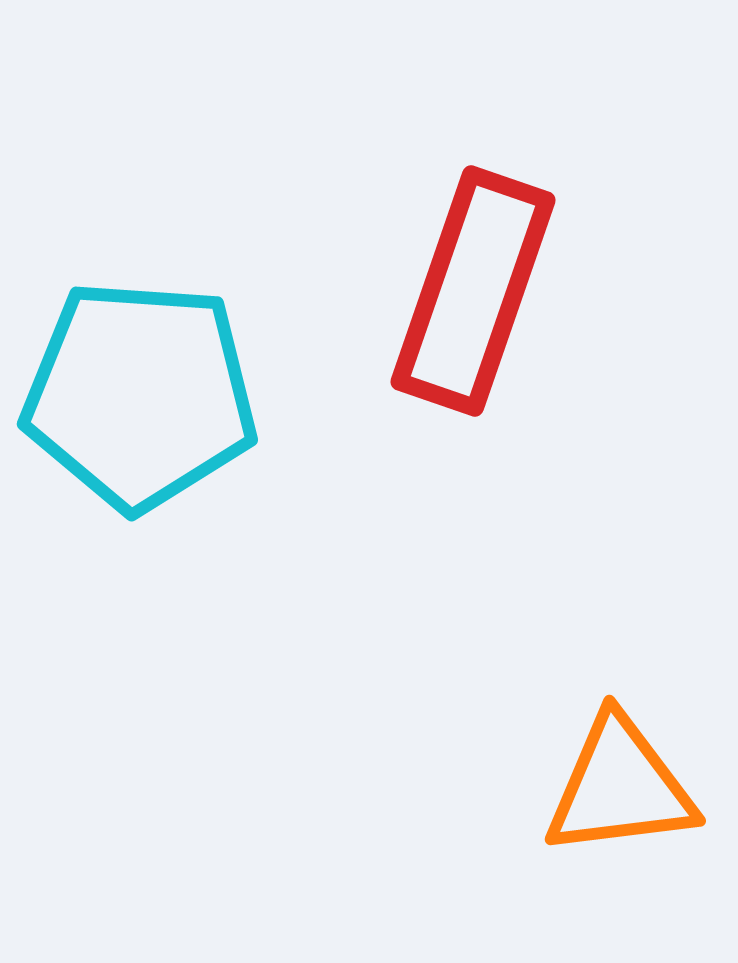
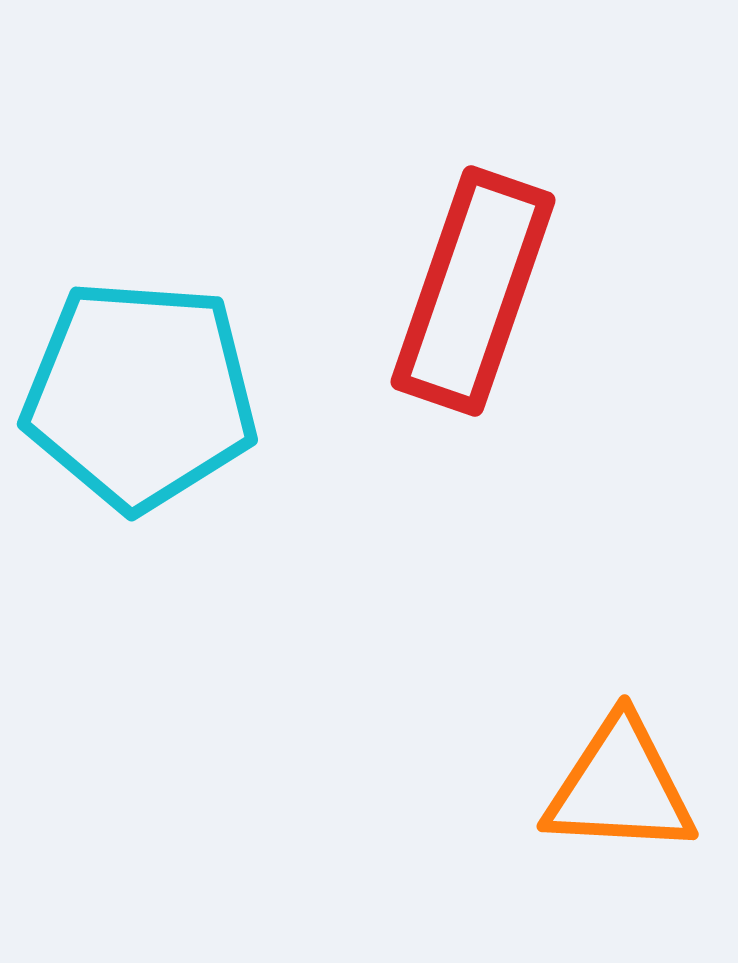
orange triangle: rotated 10 degrees clockwise
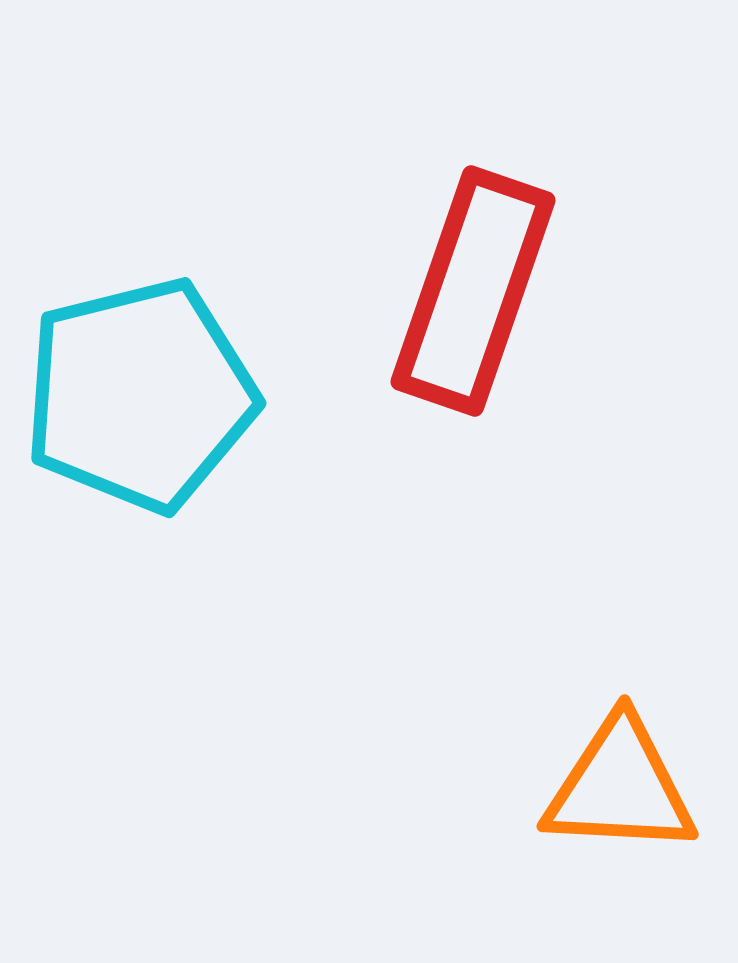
cyan pentagon: rotated 18 degrees counterclockwise
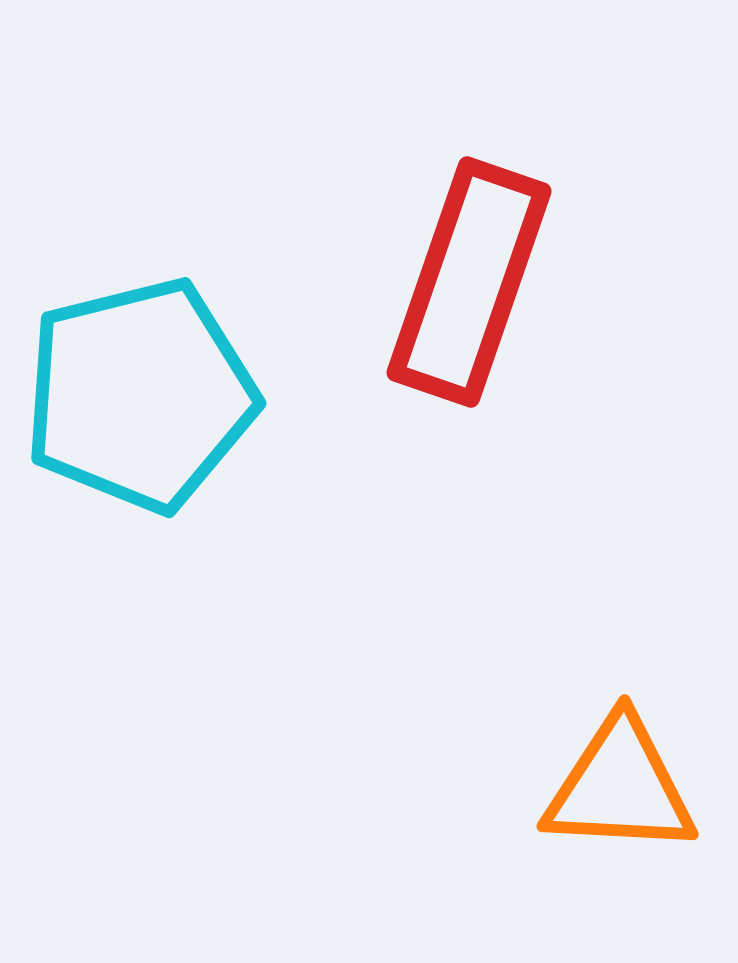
red rectangle: moved 4 px left, 9 px up
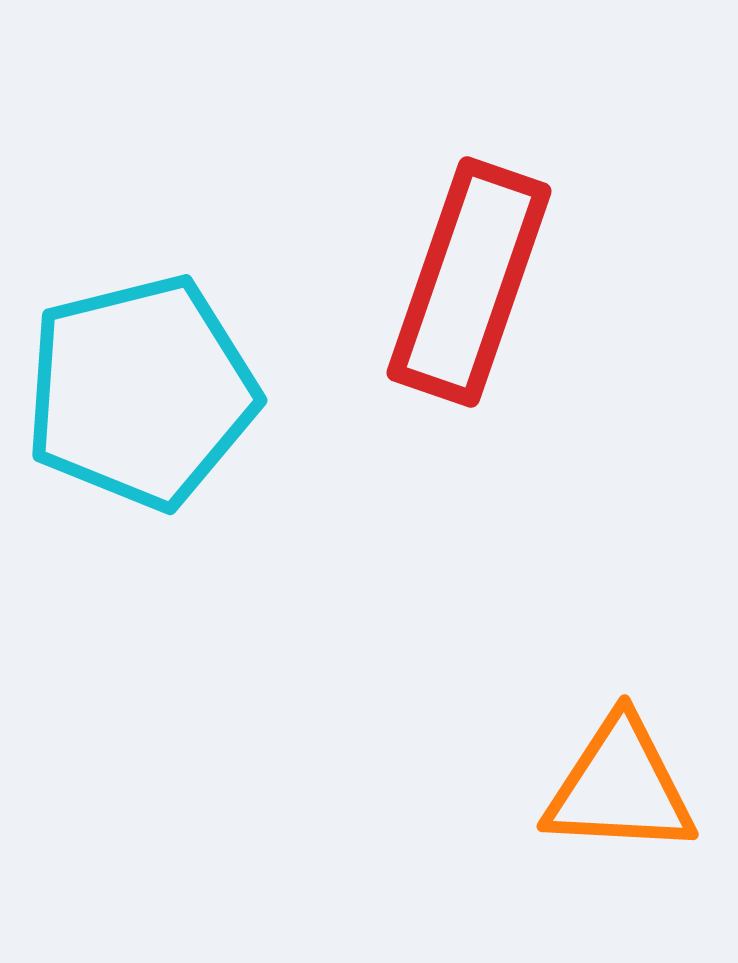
cyan pentagon: moved 1 px right, 3 px up
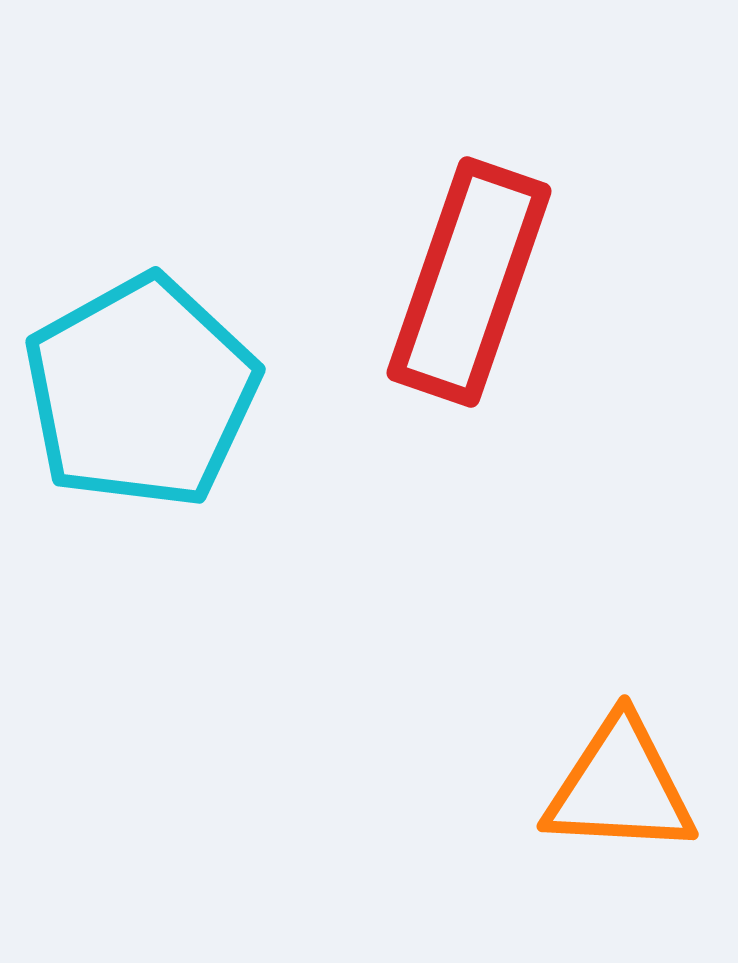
cyan pentagon: rotated 15 degrees counterclockwise
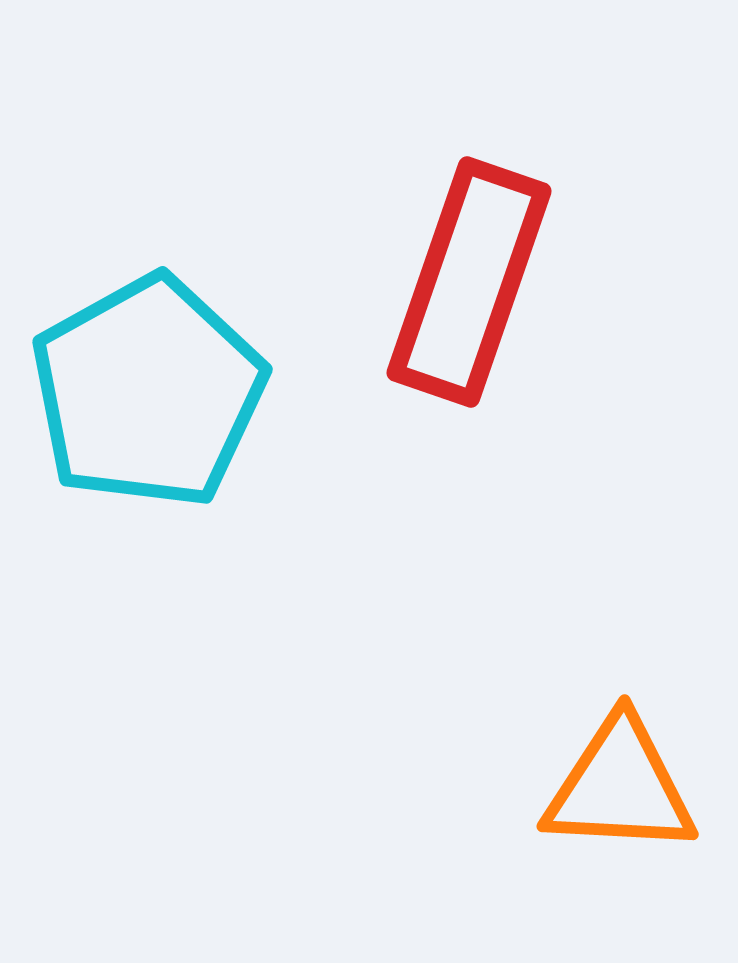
cyan pentagon: moved 7 px right
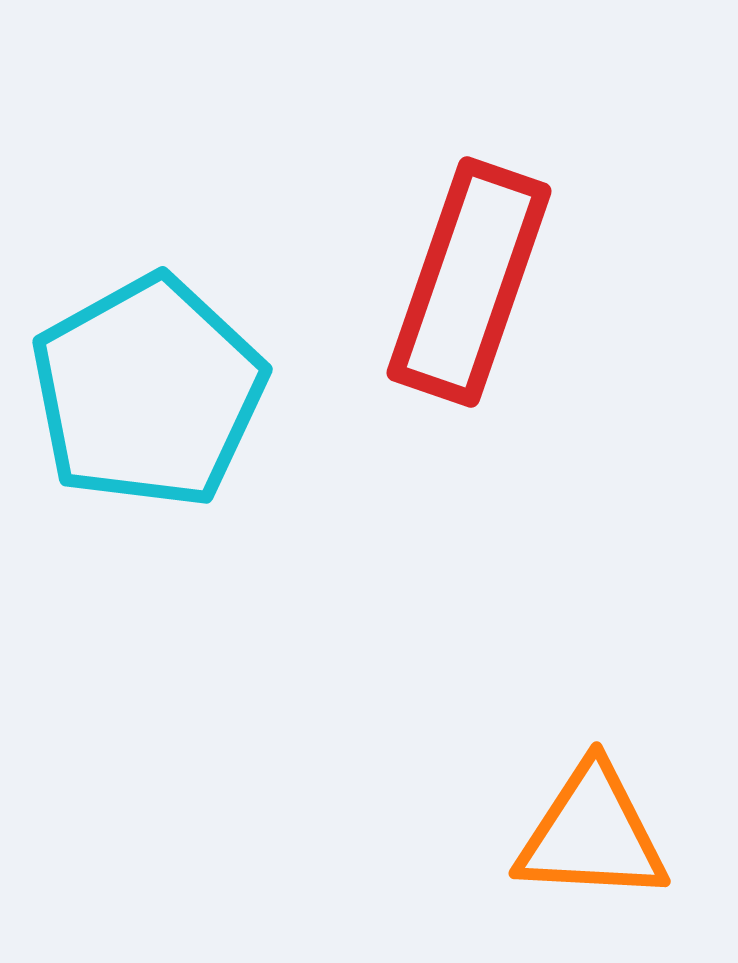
orange triangle: moved 28 px left, 47 px down
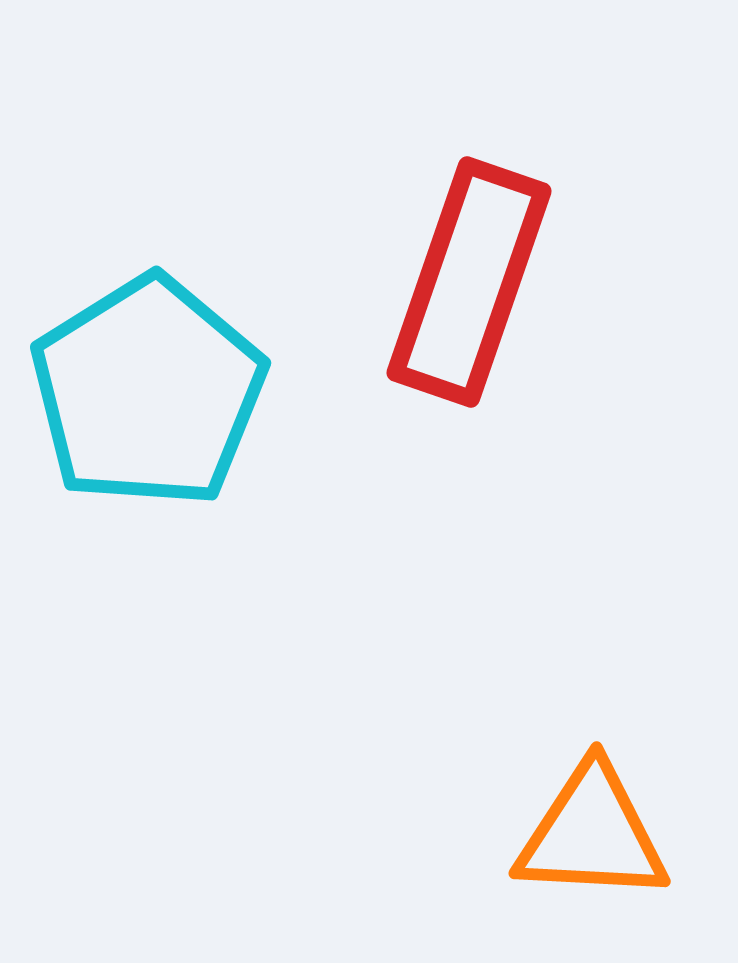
cyan pentagon: rotated 3 degrees counterclockwise
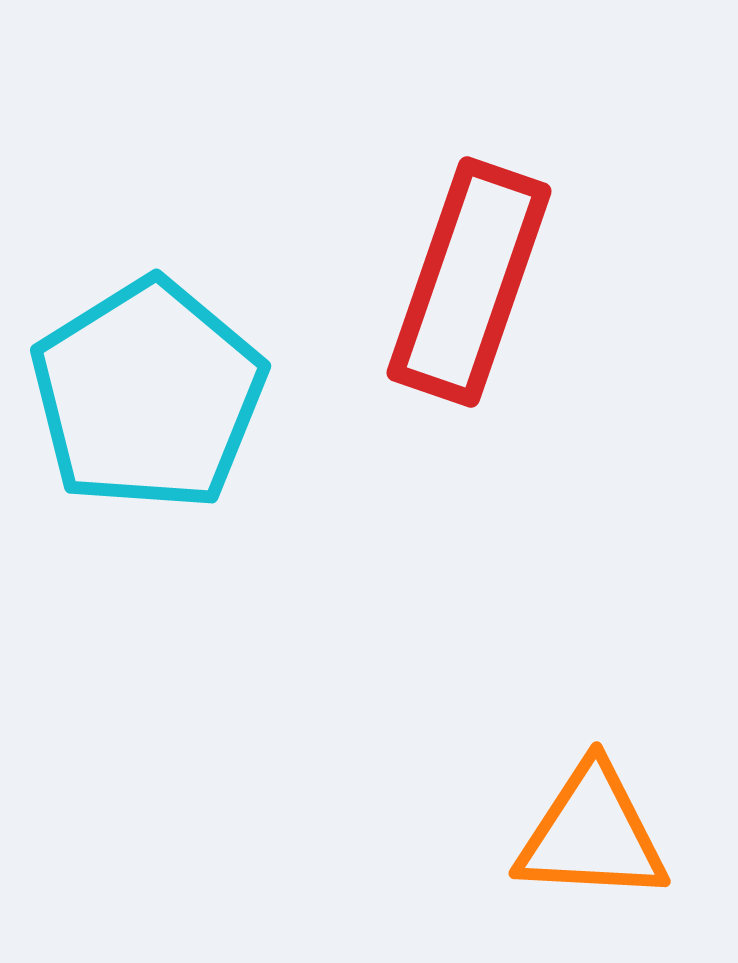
cyan pentagon: moved 3 px down
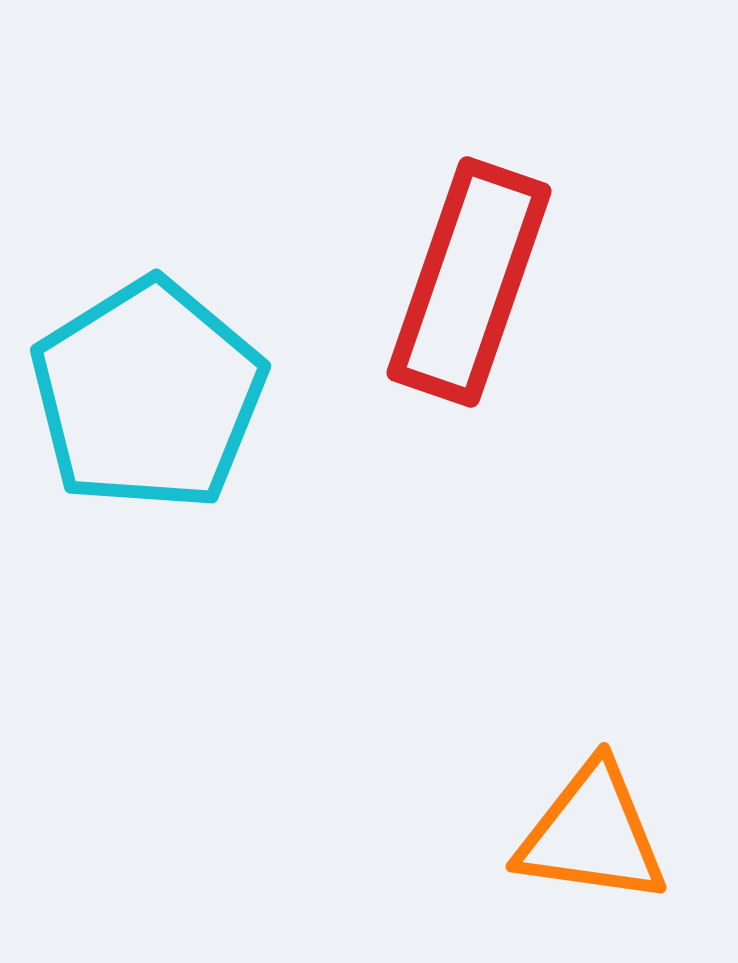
orange triangle: rotated 5 degrees clockwise
